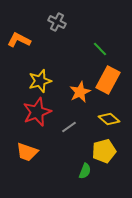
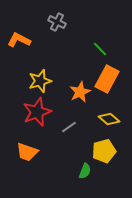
orange rectangle: moved 1 px left, 1 px up
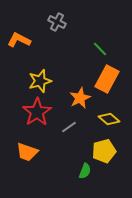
orange star: moved 6 px down
red star: rotated 12 degrees counterclockwise
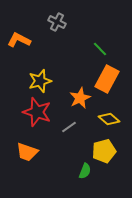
red star: rotated 20 degrees counterclockwise
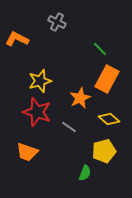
orange L-shape: moved 2 px left, 1 px up
gray line: rotated 70 degrees clockwise
green semicircle: moved 2 px down
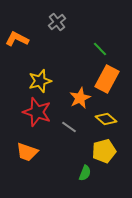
gray cross: rotated 24 degrees clockwise
yellow diamond: moved 3 px left
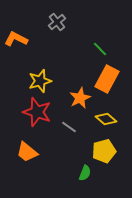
orange L-shape: moved 1 px left
orange trapezoid: rotated 20 degrees clockwise
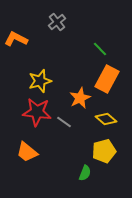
red star: rotated 12 degrees counterclockwise
gray line: moved 5 px left, 5 px up
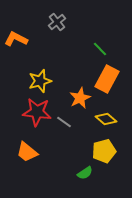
green semicircle: rotated 35 degrees clockwise
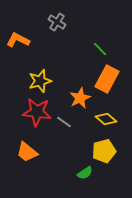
gray cross: rotated 18 degrees counterclockwise
orange L-shape: moved 2 px right, 1 px down
